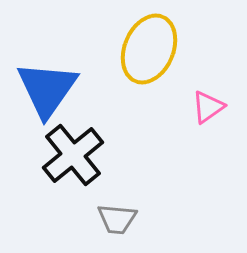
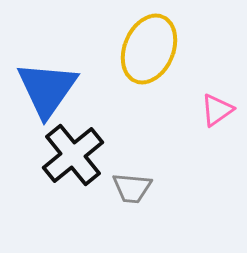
pink triangle: moved 9 px right, 3 px down
gray trapezoid: moved 15 px right, 31 px up
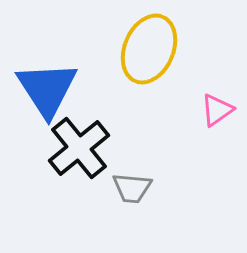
blue triangle: rotated 8 degrees counterclockwise
black cross: moved 6 px right, 7 px up
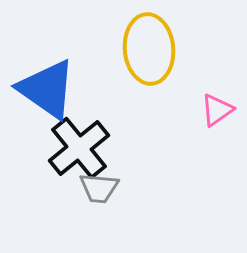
yellow ellipse: rotated 28 degrees counterclockwise
blue triangle: rotated 22 degrees counterclockwise
gray trapezoid: moved 33 px left
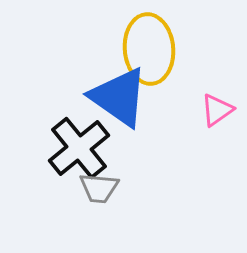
blue triangle: moved 72 px right, 8 px down
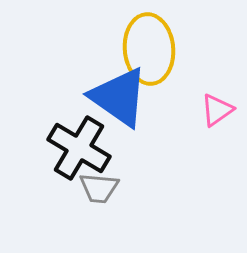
black cross: rotated 20 degrees counterclockwise
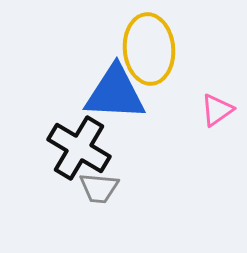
blue triangle: moved 4 px left, 4 px up; rotated 32 degrees counterclockwise
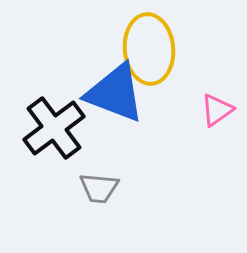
blue triangle: rotated 18 degrees clockwise
black cross: moved 25 px left, 20 px up; rotated 22 degrees clockwise
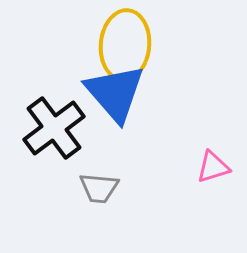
yellow ellipse: moved 24 px left, 4 px up; rotated 10 degrees clockwise
blue triangle: rotated 28 degrees clockwise
pink triangle: moved 4 px left, 57 px down; rotated 18 degrees clockwise
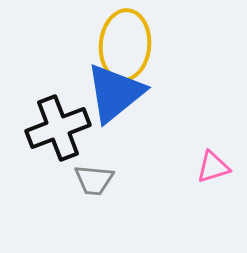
blue triangle: rotated 32 degrees clockwise
black cross: moved 4 px right; rotated 16 degrees clockwise
gray trapezoid: moved 5 px left, 8 px up
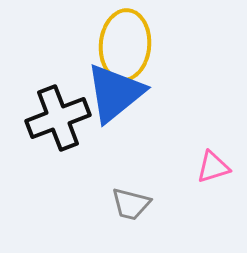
black cross: moved 10 px up
gray trapezoid: moved 37 px right, 24 px down; rotated 9 degrees clockwise
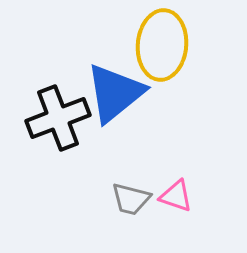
yellow ellipse: moved 37 px right
pink triangle: moved 37 px left, 29 px down; rotated 36 degrees clockwise
gray trapezoid: moved 5 px up
